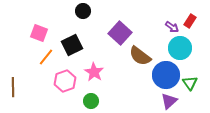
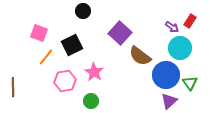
pink hexagon: rotated 10 degrees clockwise
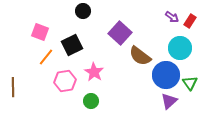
purple arrow: moved 10 px up
pink square: moved 1 px right, 1 px up
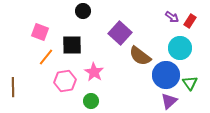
black square: rotated 25 degrees clockwise
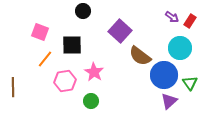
purple square: moved 2 px up
orange line: moved 1 px left, 2 px down
blue circle: moved 2 px left
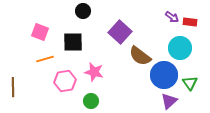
red rectangle: moved 1 px down; rotated 64 degrees clockwise
purple square: moved 1 px down
black square: moved 1 px right, 3 px up
orange line: rotated 36 degrees clockwise
pink star: rotated 18 degrees counterclockwise
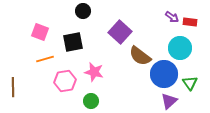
black square: rotated 10 degrees counterclockwise
blue circle: moved 1 px up
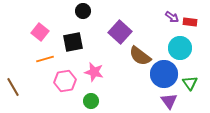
pink square: rotated 18 degrees clockwise
brown line: rotated 30 degrees counterclockwise
purple triangle: rotated 24 degrees counterclockwise
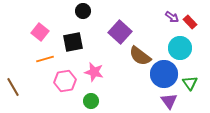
red rectangle: rotated 40 degrees clockwise
